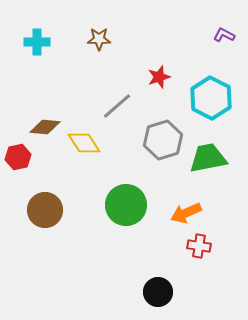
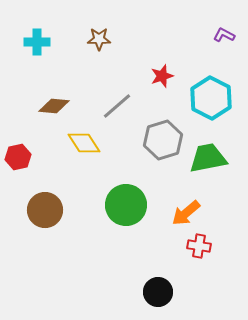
red star: moved 3 px right, 1 px up
brown diamond: moved 9 px right, 21 px up
orange arrow: rotated 16 degrees counterclockwise
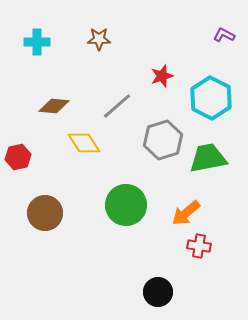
brown circle: moved 3 px down
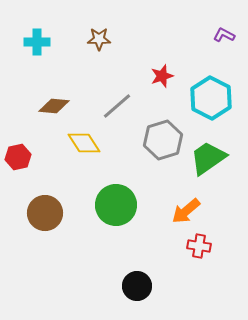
green trapezoid: rotated 24 degrees counterclockwise
green circle: moved 10 px left
orange arrow: moved 2 px up
black circle: moved 21 px left, 6 px up
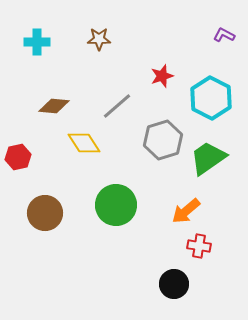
black circle: moved 37 px right, 2 px up
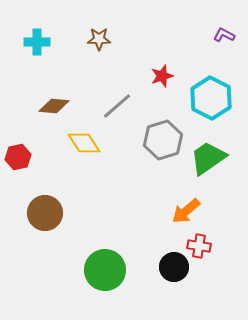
green circle: moved 11 px left, 65 px down
black circle: moved 17 px up
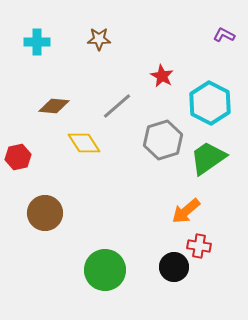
red star: rotated 25 degrees counterclockwise
cyan hexagon: moved 1 px left, 5 px down
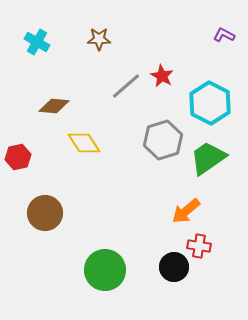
cyan cross: rotated 30 degrees clockwise
gray line: moved 9 px right, 20 px up
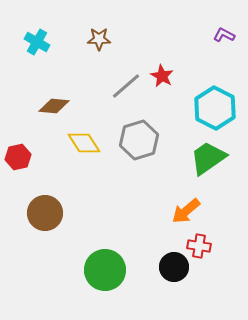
cyan hexagon: moved 5 px right, 5 px down
gray hexagon: moved 24 px left
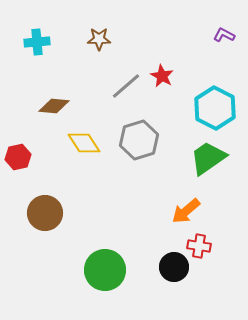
cyan cross: rotated 35 degrees counterclockwise
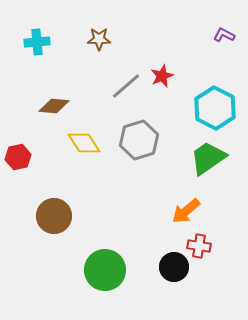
red star: rotated 20 degrees clockwise
brown circle: moved 9 px right, 3 px down
